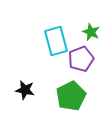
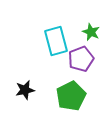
black star: rotated 24 degrees counterclockwise
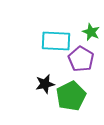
cyan rectangle: rotated 72 degrees counterclockwise
purple pentagon: rotated 20 degrees counterclockwise
black star: moved 20 px right, 6 px up
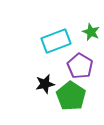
cyan rectangle: rotated 24 degrees counterclockwise
purple pentagon: moved 1 px left, 7 px down
green pentagon: rotated 12 degrees counterclockwise
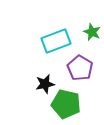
green star: moved 1 px right
purple pentagon: moved 2 px down
green pentagon: moved 5 px left, 8 px down; rotated 20 degrees counterclockwise
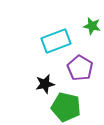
green star: moved 6 px up; rotated 12 degrees counterclockwise
green pentagon: moved 3 px down
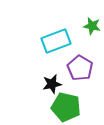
black star: moved 7 px right
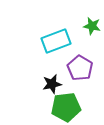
green pentagon: rotated 20 degrees counterclockwise
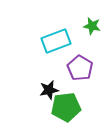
black star: moved 3 px left, 6 px down
